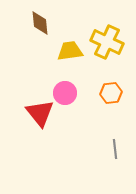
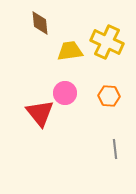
orange hexagon: moved 2 px left, 3 px down; rotated 10 degrees clockwise
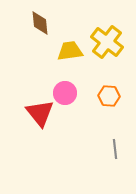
yellow cross: rotated 12 degrees clockwise
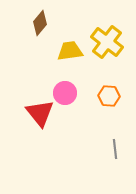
brown diamond: rotated 45 degrees clockwise
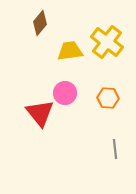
orange hexagon: moved 1 px left, 2 px down
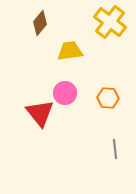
yellow cross: moved 3 px right, 20 px up
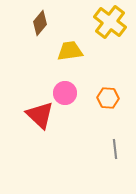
red triangle: moved 2 px down; rotated 8 degrees counterclockwise
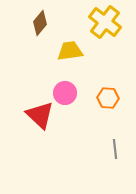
yellow cross: moved 5 px left
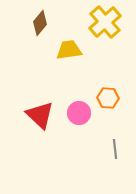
yellow cross: rotated 12 degrees clockwise
yellow trapezoid: moved 1 px left, 1 px up
pink circle: moved 14 px right, 20 px down
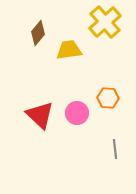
brown diamond: moved 2 px left, 10 px down
pink circle: moved 2 px left
